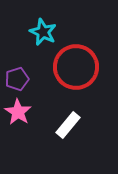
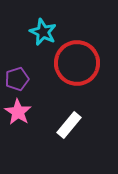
red circle: moved 1 px right, 4 px up
white rectangle: moved 1 px right
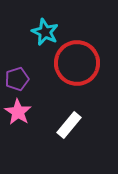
cyan star: moved 2 px right
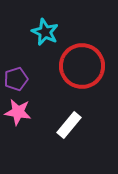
red circle: moved 5 px right, 3 px down
purple pentagon: moved 1 px left
pink star: rotated 24 degrees counterclockwise
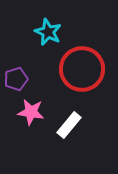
cyan star: moved 3 px right
red circle: moved 3 px down
pink star: moved 13 px right
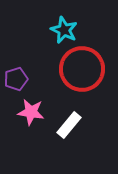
cyan star: moved 16 px right, 2 px up
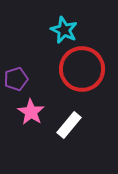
pink star: rotated 24 degrees clockwise
